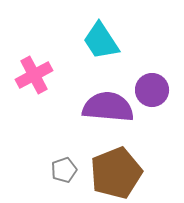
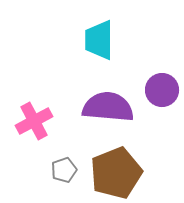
cyan trapezoid: moved 2 px left, 1 px up; rotated 33 degrees clockwise
pink cross: moved 46 px down
purple circle: moved 10 px right
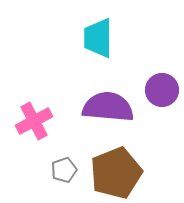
cyan trapezoid: moved 1 px left, 2 px up
